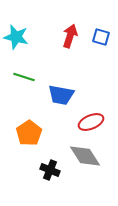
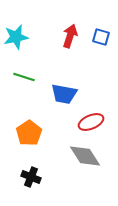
cyan star: rotated 25 degrees counterclockwise
blue trapezoid: moved 3 px right, 1 px up
black cross: moved 19 px left, 7 px down
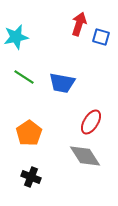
red arrow: moved 9 px right, 12 px up
green line: rotated 15 degrees clockwise
blue trapezoid: moved 2 px left, 11 px up
red ellipse: rotated 35 degrees counterclockwise
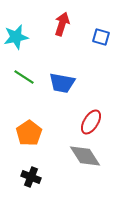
red arrow: moved 17 px left
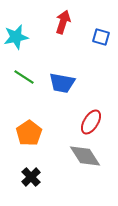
red arrow: moved 1 px right, 2 px up
black cross: rotated 24 degrees clockwise
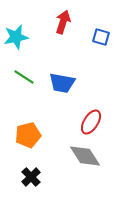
orange pentagon: moved 1 px left, 2 px down; rotated 20 degrees clockwise
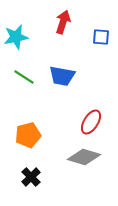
blue square: rotated 12 degrees counterclockwise
blue trapezoid: moved 7 px up
gray diamond: moved 1 px left, 1 px down; rotated 40 degrees counterclockwise
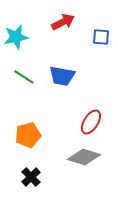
red arrow: rotated 45 degrees clockwise
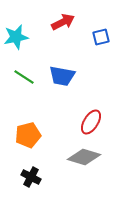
blue square: rotated 18 degrees counterclockwise
black cross: rotated 18 degrees counterclockwise
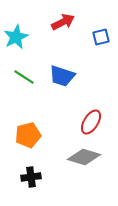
cyan star: rotated 15 degrees counterclockwise
blue trapezoid: rotated 8 degrees clockwise
black cross: rotated 36 degrees counterclockwise
